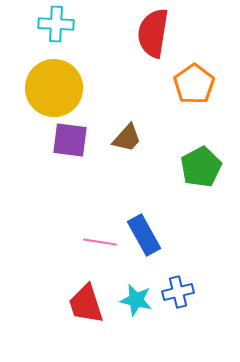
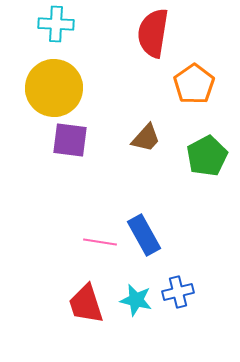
brown trapezoid: moved 19 px right
green pentagon: moved 6 px right, 11 px up
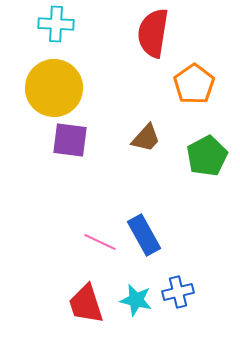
pink line: rotated 16 degrees clockwise
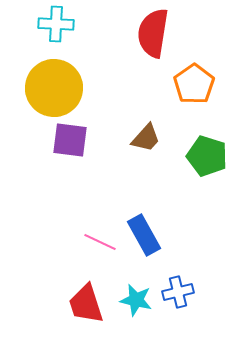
green pentagon: rotated 27 degrees counterclockwise
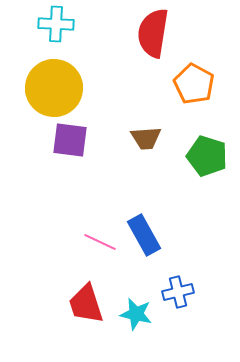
orange pentagon: rotated 9 degrees counterclockwise
brown trapezoid: rotated 44 degrees clockwise
cyan star: moved 14 px down
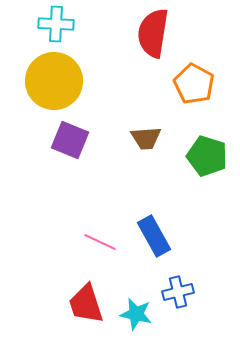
yellow circle: moved 7 px up
purple square: rotated 15 degrees clockwise
blue rectangle: moved 10 px right, 1 px down
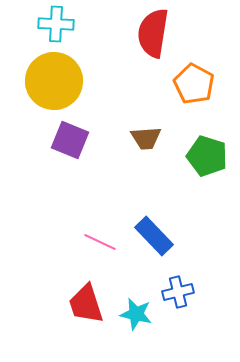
blue rectangle: rotated 15 degrees counterclockwise
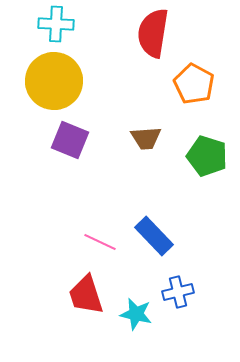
red trapezoid: moved 9 px up
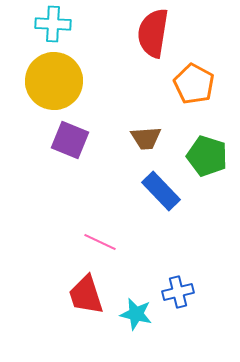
cyan cross: moved 3 px left
blue rectangle: moved 7 px right, 45 px up
